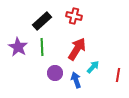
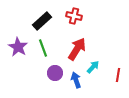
green line: moved 1 px right, 1 px down; rotated 18 degrees counterclockwise
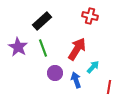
red cross: moved 16 px right
red line: moved 9 px left, 12 px down
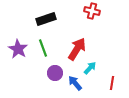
red cross: moved 2 px right, 5 px up
black rectangle: moved 4 px right, 2 px up; rotated 24 degrees clockwise
purple star: moved 2 px down
cyan arrow: moved 3 px left, 1 px down
blue arrow: moved 1 px left, 3 px down; rotated 21 degrees counterclockwise
red line: moved 3 px right, 4 px up
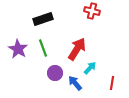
black rectangle: moved 3 px left
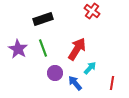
red cross: rotated 21 degrees clockwise
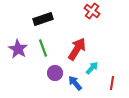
cyan arrow: moved 2 px right
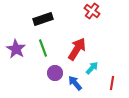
purple star: moved 2 px left
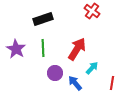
green line: rotated 18 degrees clockwise
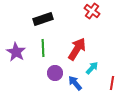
purple star: moved 3 px down
